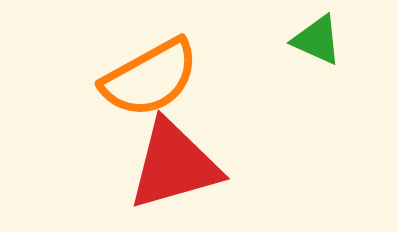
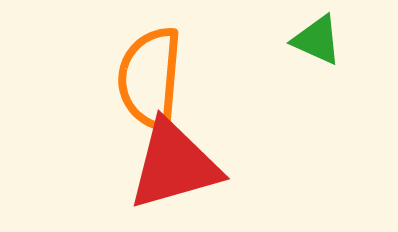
orange semicircle: rotated 124 degrees clockwise
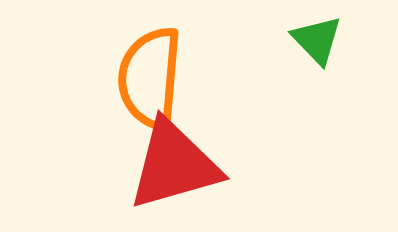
green triangle: rotated 22 degrees clockwise
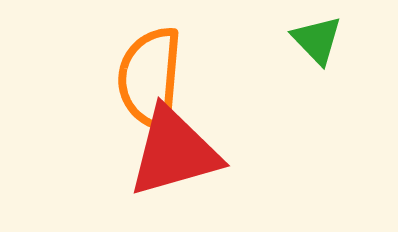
red triangle: moved 13 px up
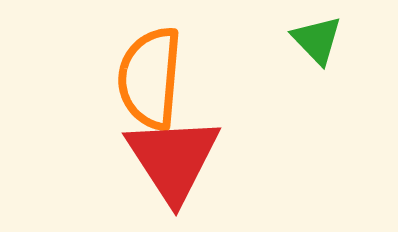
red triangle: moved 1 px left, 7 px down; rotated 47 degrees counterclockwise
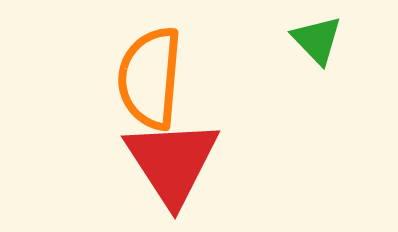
red triangle: moved 1 px left, 3 px down
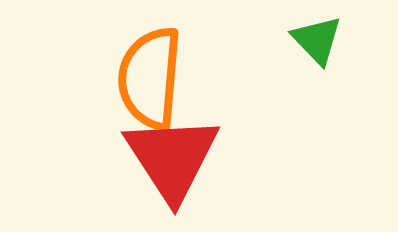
red triangle: moved 4 px up
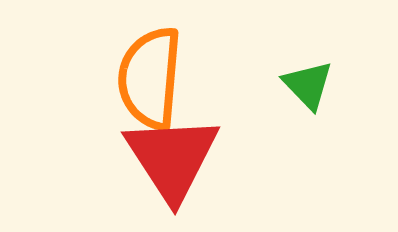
green triangle: moved 9 px left, 45 px down
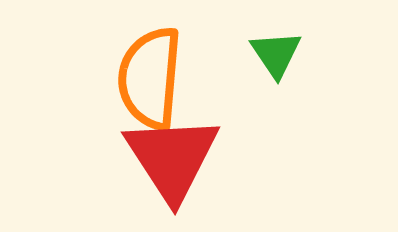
green triangle: moved 32 px left, 31 px up; rotated 10 degrees clockwise
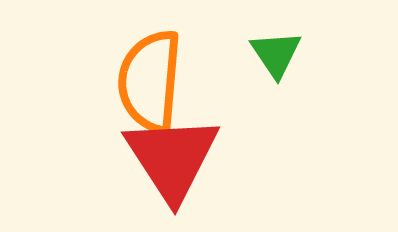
orange semicircle: moved 3 px down
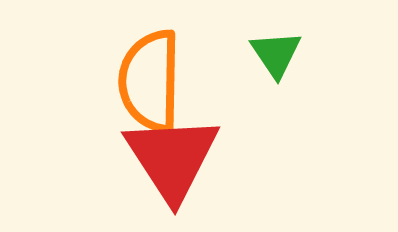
orange semicircle: rotated 4 degrees counterclockwise
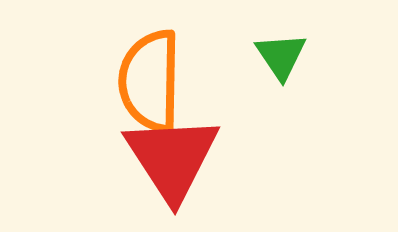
green triangle: moved 5 px right, 2 px down
